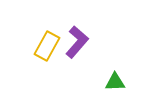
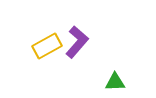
yellow rectangle: rotated 32 degrees clockwise
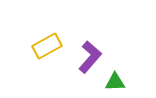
purple L-shape: moved 13 px right, 15 px down
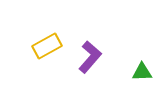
green triangle: moved 27 px right, 10 px up
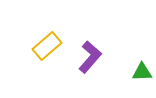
yellow rectangle: rotated 12 degrees counterclockwise
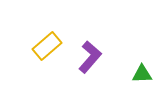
green triangle: moved 2 px down
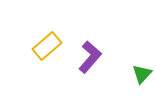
green triangle: rotated 45 degrees counterclockwise
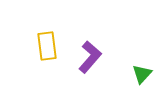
yellow rectangle: rotated 56 degrees counterclockwise
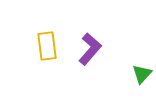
purple L-shape: moved 8 px up
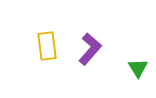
green triangle: moved 4 px left, 6 px up; rotated 15 degrees counterclockwise
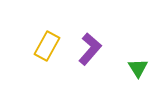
yellow rectangle: rotated 36 degrees clockwise
